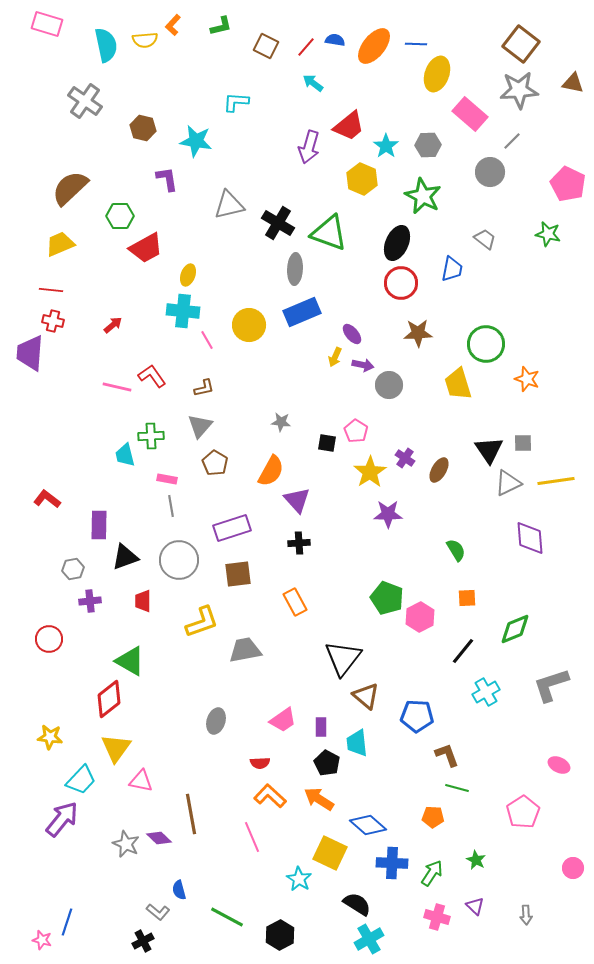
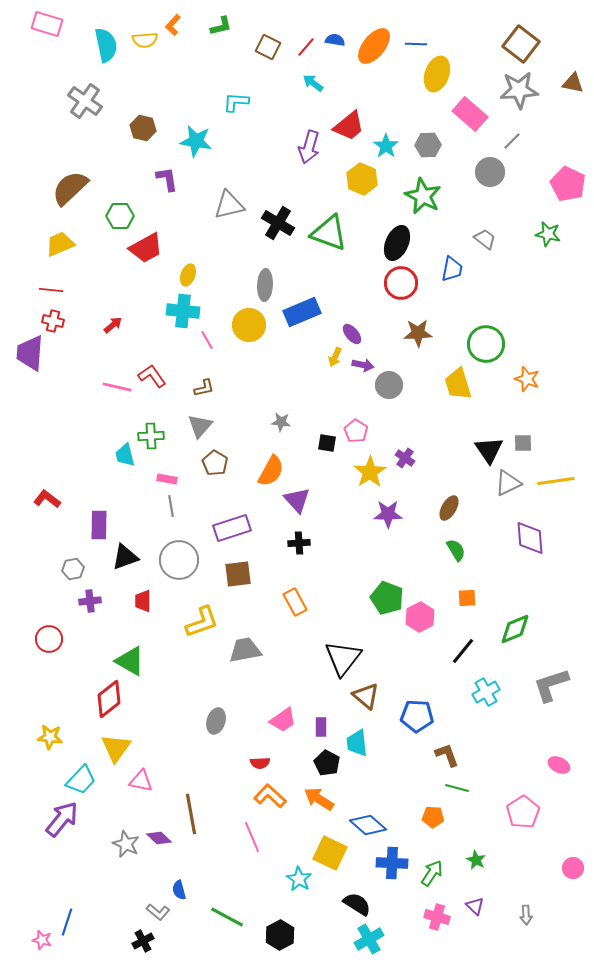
brown square at (266, 46): moved 2 px right, 1 px down
gray ellipse at (295, 269): moved 30 px left, 16 px down
brown ellipse at (439, 470): moved 10 px right, 38 px down
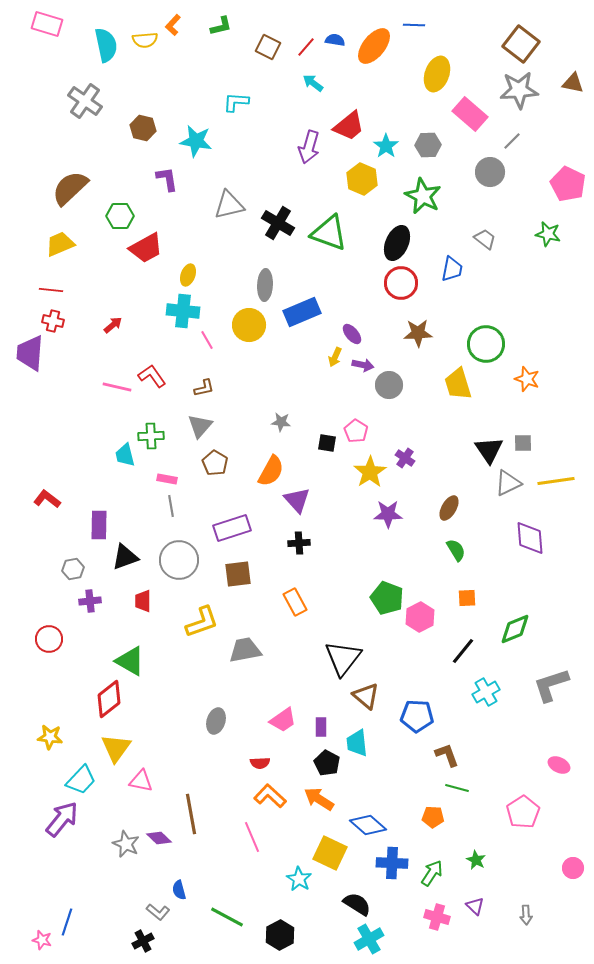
blue line at (416, 44): moved 2 px left, 19 px up
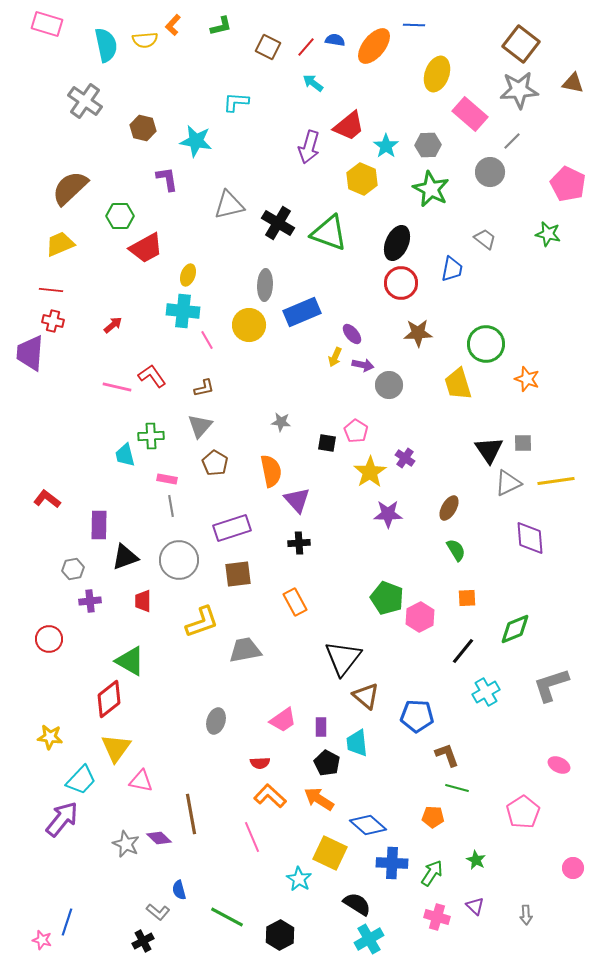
green star at (423, 196): moved 8 px right, 7 px up
orange semicircle at (271, 471): rotated 40 degrees counterclockwise
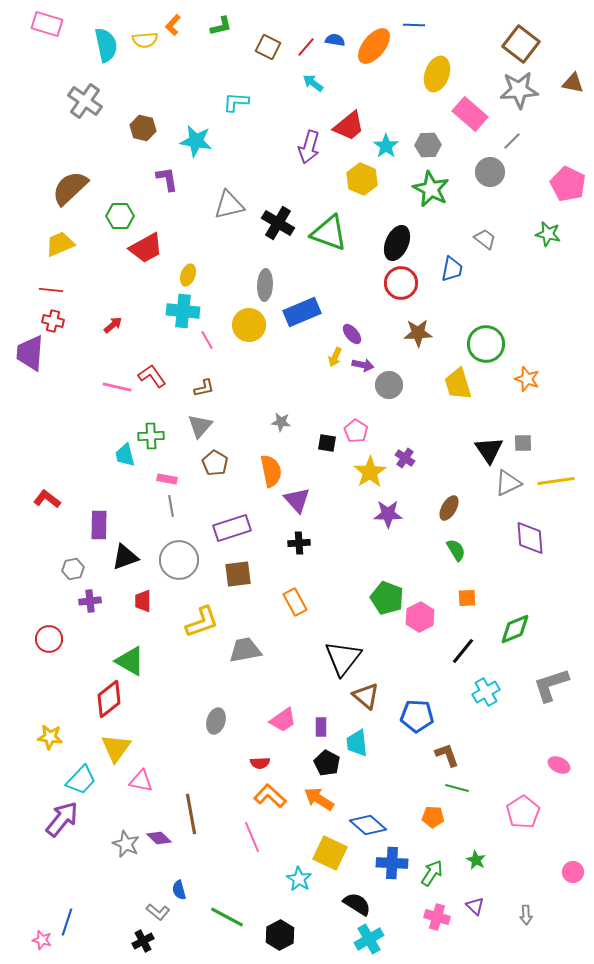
pink circle at (573, 868): moved 4 px down
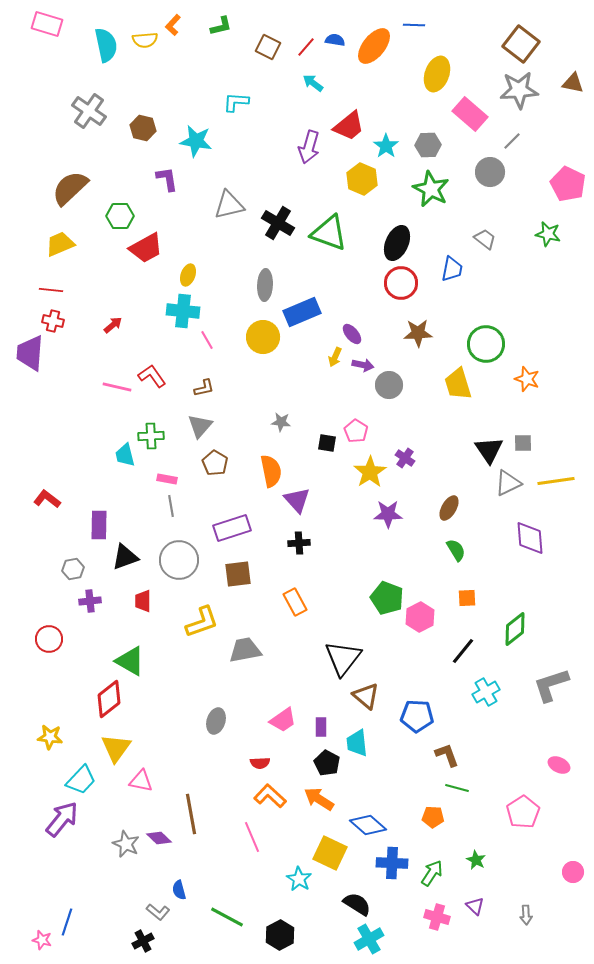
gray cross at (85, 101): moved 4 px right, 10 px down
yellow circle at (249, 325): moved 14 px right, 12 px down
green diamond at (515, 629): rotated 16 degrees counterclockwise
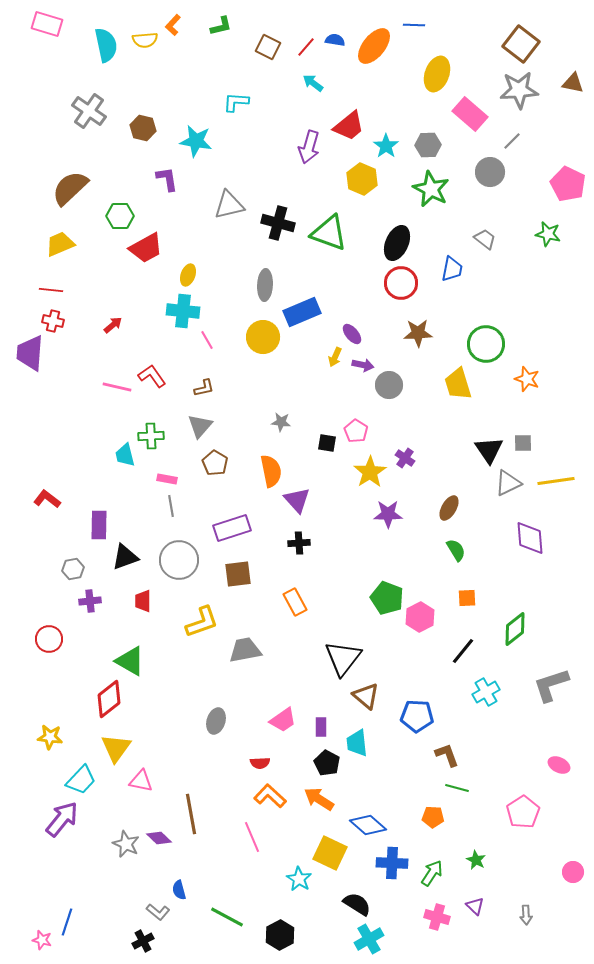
black cross at (278, 223): rotated 16 degrees counterclockwise
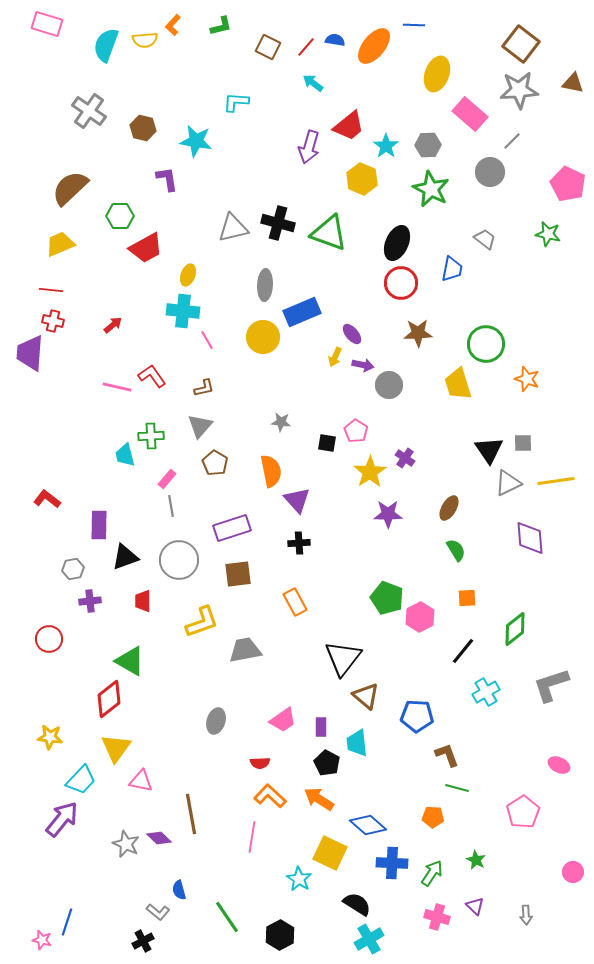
cyan semicircle at (106, 45): rotated 148 degrees counterclockwise
gray triangle at (229, 205): moved 4 px right, 23 px down
pink rectangle at (167, 479): rotated 60 degrees counterclockwise
pink line at (252, 837): rotated 32 degrees clockwise
green line at (227, 917): rotated 28 degrees clockwise
